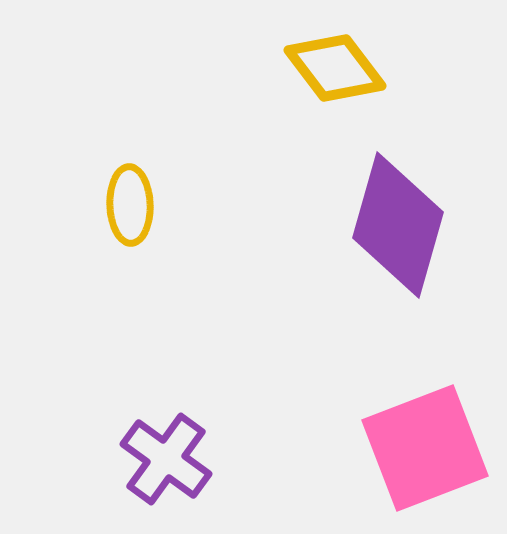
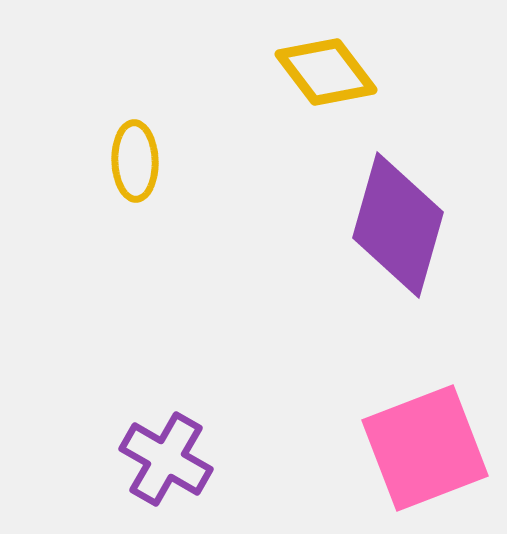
yellow diamond: moved 9 px left, 4 px down
yellow ellipse: moved 5 px right, 44 px up
purple cross: rotated 6 degrees counterclockwise
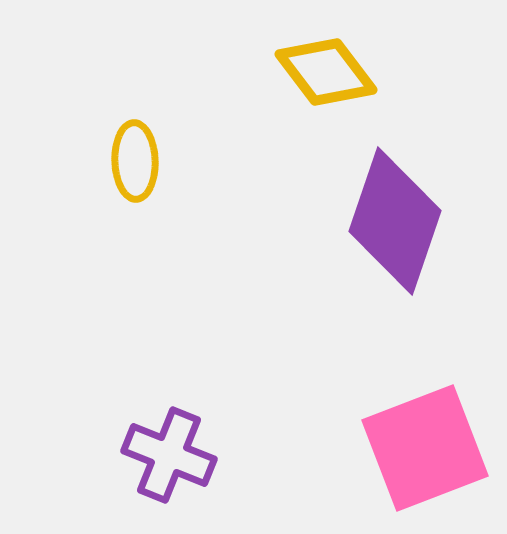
purple diamond: moved 3 px left, 4 px up; rotated 3 degrees clockwise
purple cross: moved 3 px right, 4 px up; rotated 8 degrees counterclockwise
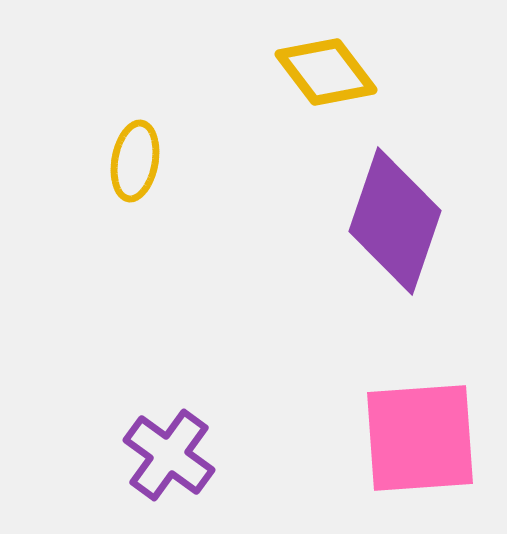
yellow ellipse: rotated 12 degrees clockwise
pink square: moved 5 px left, 10 px up; rotated 17 degrees clockwise
purple cross: rotated 14 degrees clockwise
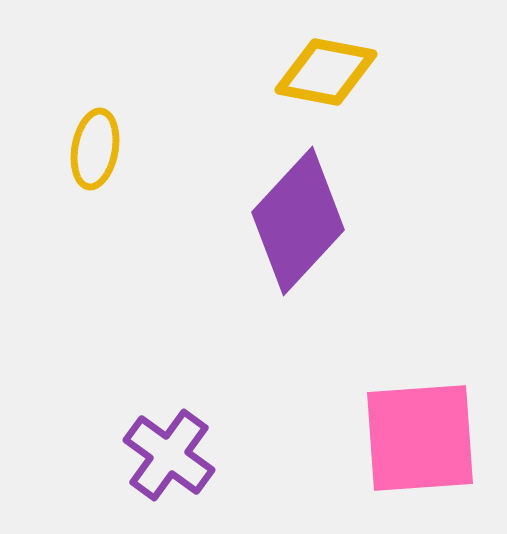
yellow diamond: rotated 42 degrees counterclockwise
yellow ellipse: moved 40 px left, 12 px up
purple diamond: moved 97 px left; rotated 24 degrees clockwise
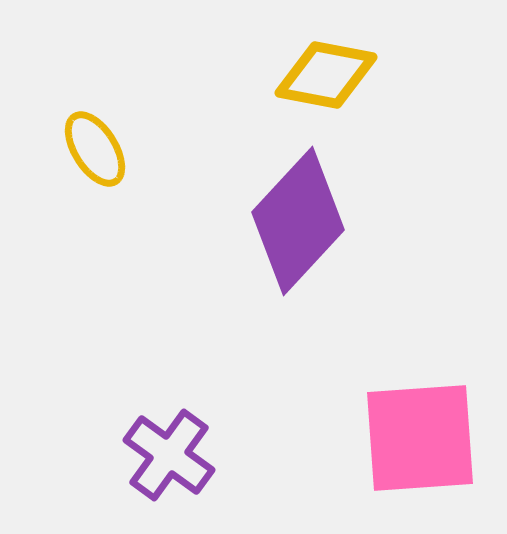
yellow diamond: moved 3 px down
yellow ellipse: rotated 42 degrees counterclockwise
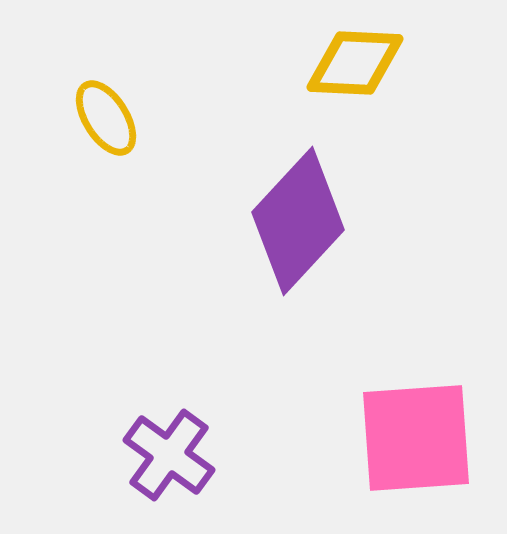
yellow diamond: moved 29 px right, 12 px up; rotated 8 degrees counterclockwise
yellow ellipse: moved 11 px right, 31 px up
pink square: moved 4 px left
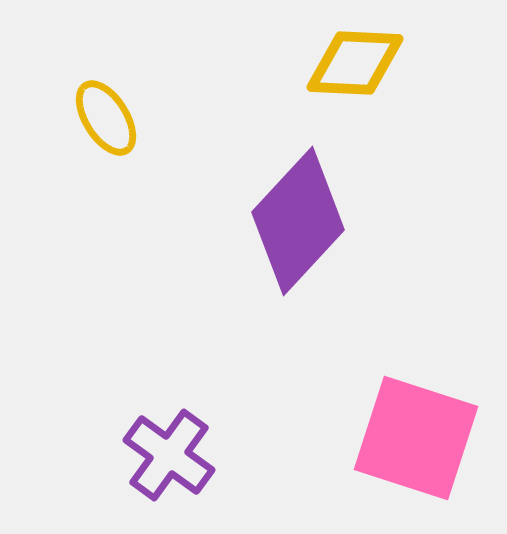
pink square: rotated 22 degrees clockwise
